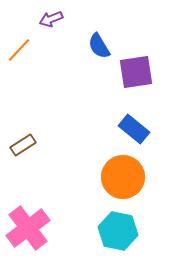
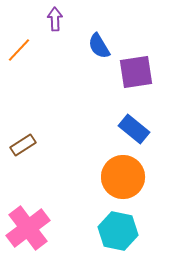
purple arrow: moved 4 px right; rotated 110 degrees clockwise
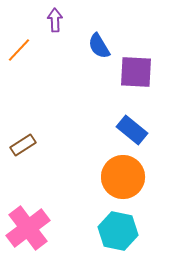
purple arrow: moved 1 px down
purple square: rotated 12 degrees clockwise
blue rectangle: moved 2 px left, 1 px down
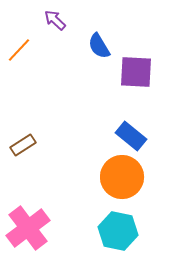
purple arrow: rotated 45 degrees counterclockwise
blue rectangle: moved 1 px left, 6 px down
orange circle: moved 1 px left
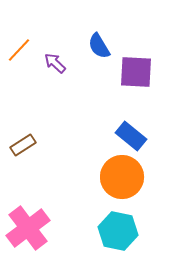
purple arrow: moved 43 px down
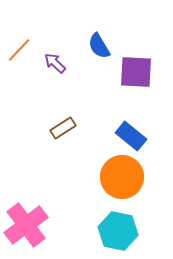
brown rectangle: moved 40 px right, 17 px up
pink cross: moved 2 px left, 3 px up
